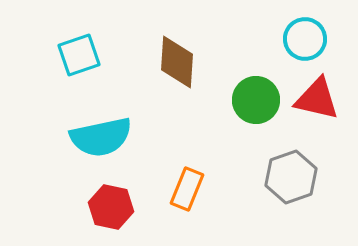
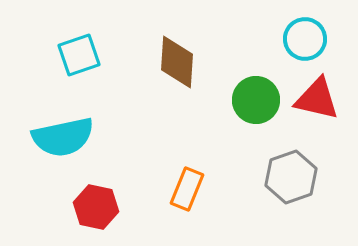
cyan semicircle: moved 38 px left
red hexagon: moved 15 px left
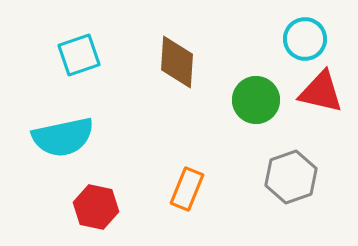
red triangle: moved 4 px right, 7 px up
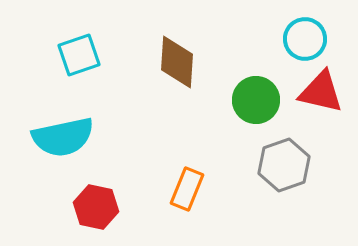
gray hexagon: moved 7 px left, 12 px up
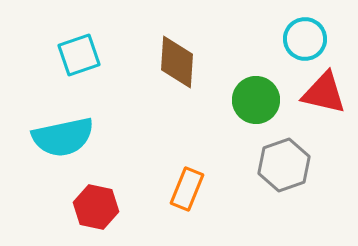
red triangle: moved 3 px right, 1 px down
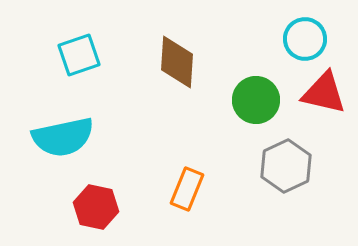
gray hexagon: moved 2 px right, 1 px down; rotated 6 degrees counterclockwise
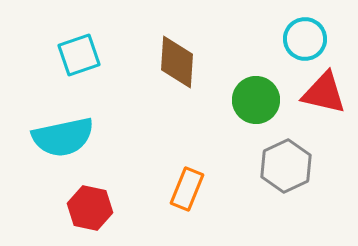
red hexagon: moved 6 px left, 1 px down
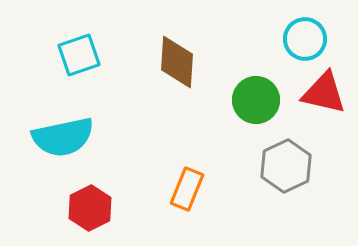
red hexagon: rotated 21 degrees clockwise
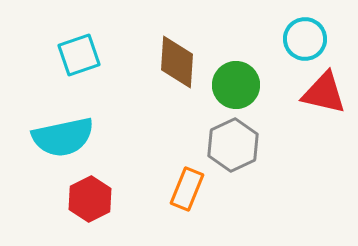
green circle: moved 20 px left, 15 px up
gray hexagon: moved 53 px left, 21 px up
red hexagon: moved 9 px up
